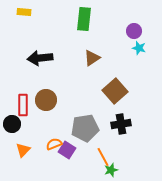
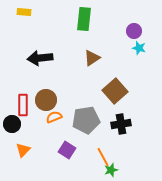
gray pentagon: moved 1 px right, 8 px up
orange semicircle: moved 27 px up
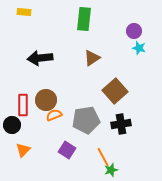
orange semicircle: moved 2 px up
black circle: moved 1 px down
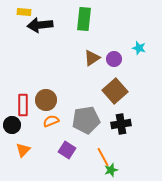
purple circle: moved 20 px left, 28 px down
black arrow: moved 33 px up
orange semicircle: moved 3 px left, 6 px down
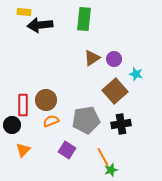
cyan star: moved 3 px left, 26 px down
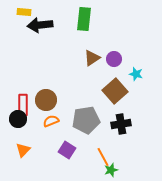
black circle: moved 6 px right, 6 px up
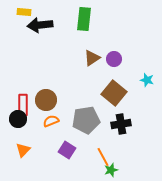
cyan star: moved 11 px right, 6 px down
brown square: moved 1 px left, 2 px down; rotated 10 degrees counterclockwise
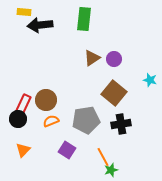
cyan star: moved 3 px right
red rectangle: rotated 25 degrees clockwise
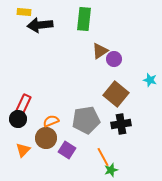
brown triangle: moved 8 px right, 7 px up
brown square: moved 2 px right, 1 px down
brown circle: moved 38 px down
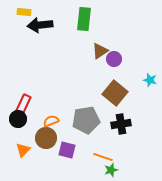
brown square: moved 1 px left, 1 px up
purple square: rotated 18 degrees counterclockwise
orange line: rotated 42 degrees counterclockwise
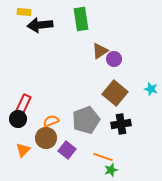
green rectangle: moved 3 px left; rotated 15 degrees counterclockwise
cyan star: moved 1 px right, 9 px down
gray pentagon: rotated 12 degrees counterclockwise
purple square: rotated 24 degrees clockwise
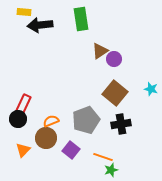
purple square: moved 4 px right
